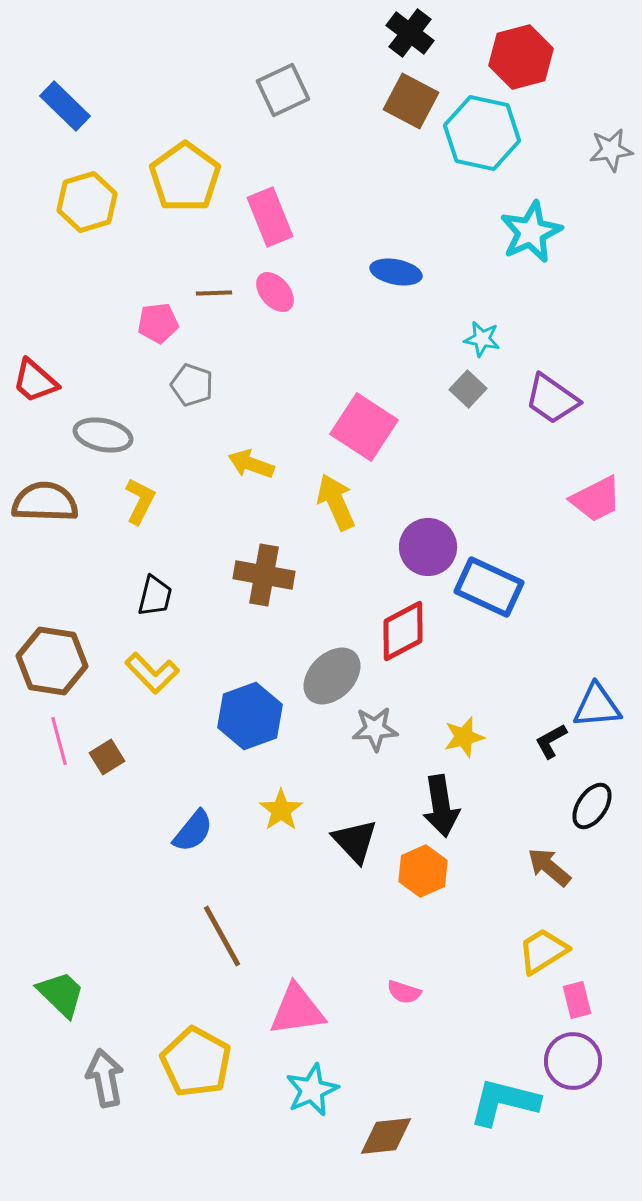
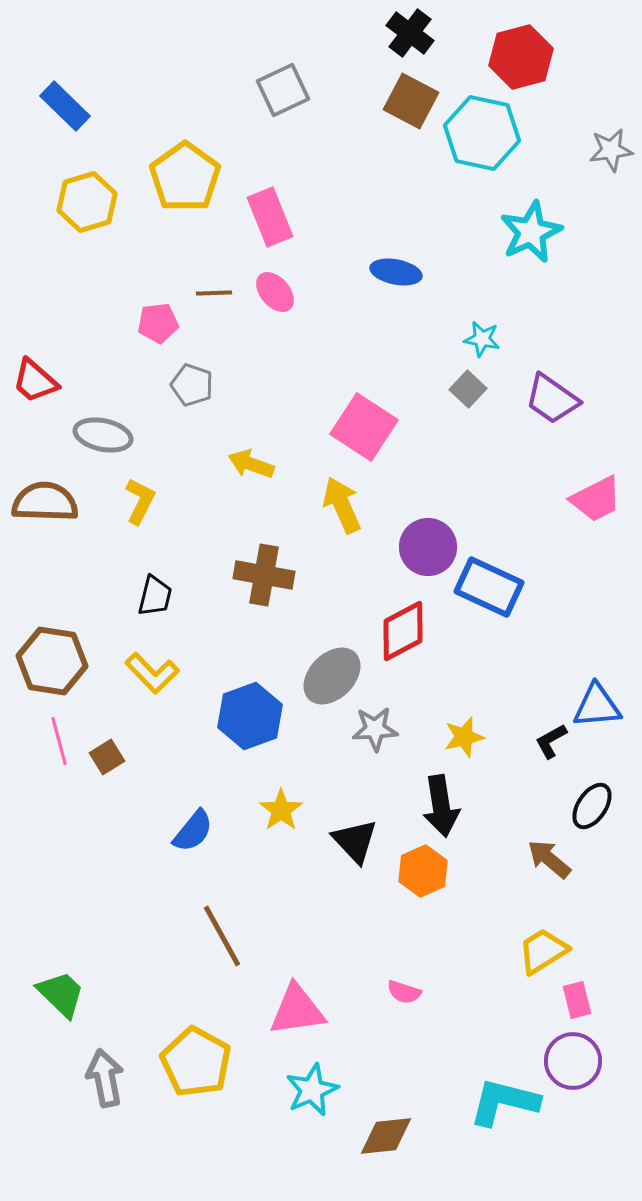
yellow arrow at (336, 502): moved 6 px right, 3 px down
brown arrow at (549, 867): moved 8 px up
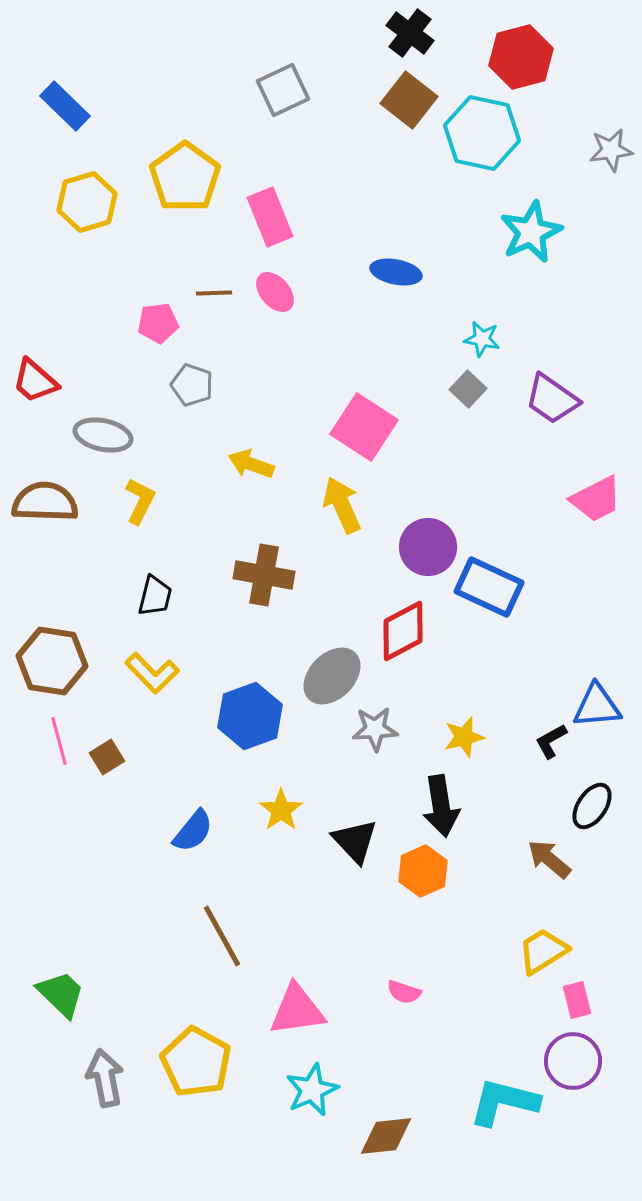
brown square at (411, 101): moved 2 px left, 1 px up; rotated 10 degrees clockwise
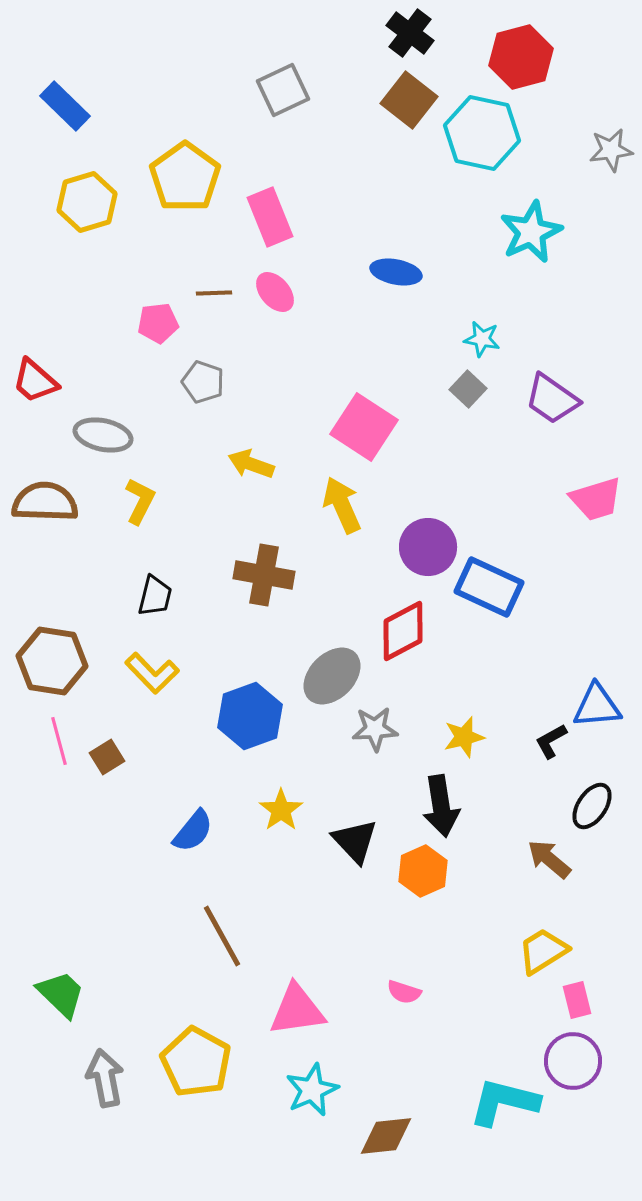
gray pentagon at (192, 385): moved 11 px right, 3 px up
pink trapezoid at (596, 499): rotated 10 degrees clockwise
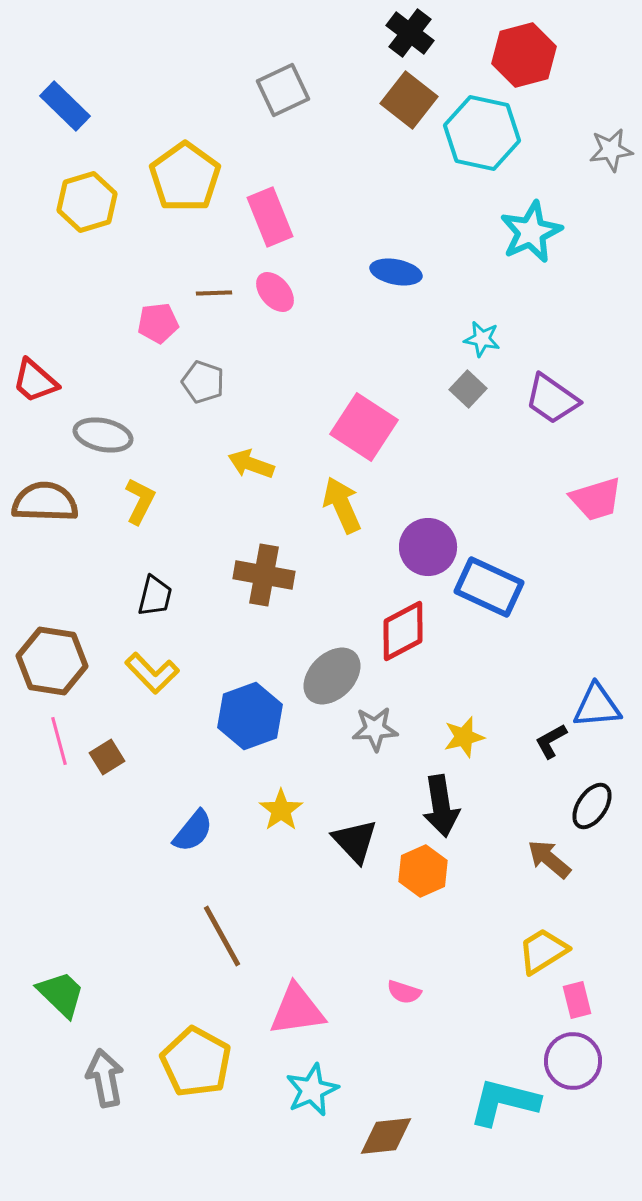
red hexagon at (521, 57): moved 3 px right, 2 px up
